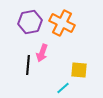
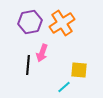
orange cross: rotated 30 degrees clockwise
cyan line: moved 1 px right, 1 px up
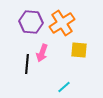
purple hexagon: moved 1 px right; rotated 15 degrees clockwise
black line: moved 1 px left, 1 px up
yellow square: moved 20 px up
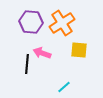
pink arrow: rotated 90 degrees clockwise
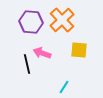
orange cross: moved 3 px up; rotated 10 degrees counterclockwise
black line: rotated 18 degrees counterclockwise
cyan line: rotated 16 degrees counterclockwise
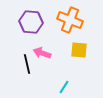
orange cross: moved 8 px right; rotated 25 degrees counterclockwise
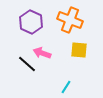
purple hexagon: rotated 20 degrees clockwise
black line: rotated 36 degrees counterclockwise
cyan line: moved 2 px right
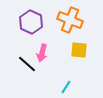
pink arrow: rotated 96 degrees counterclockwise
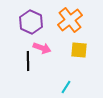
orange cross: rotated 30 degrees clockwise
pink arrow: moved 5 px up; rotated 84 degrees counterclockwise
black line: moved 1 px right, 3 px up; rotated 48 degrees clockwise
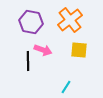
purple hexagon: rotated 15 degrees counterclockwise
pink arrow: moved 1 px right, 2 px down
